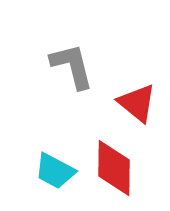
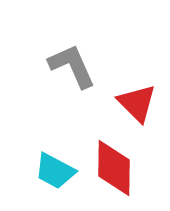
gray L-shape: rotated 10 degrees counterclockwise
red triangle: rotated 6 degrees clockwise
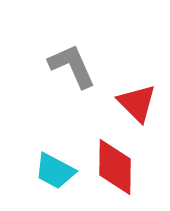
red diamond: moved 1 px right, 1 px up
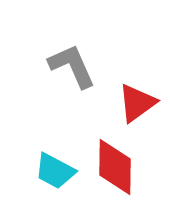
red triangle: rotated 39 degrees clockwise
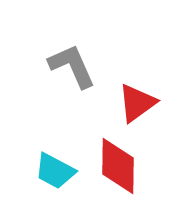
red diamond: moved 3 px right, 1 px up
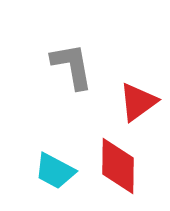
gray L-shape: rotated 14 degrees clockwise
red triangle: moved 1 px right, 1 px up
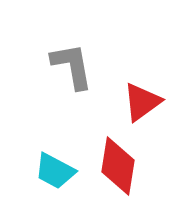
red triangle: moved 4 px right
red diamond: rotated 8 degrees clockwise
